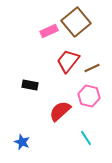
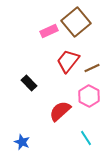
black rectangle: moved 1 px left, 2 px up; rotated 35 degrees clockwise
pink hexagon: rotated 15 degrees clockwise
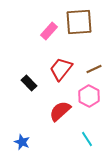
brown square: moved 3 px right; rotated 36 degrees clockwise
pink rectangle: rotated 24 degrees counterclockwise
red trapezoid: moved 7 px left, 8 px down
brown line: moved 2 px right, 1 px down
cyan line: moved 1 px right, 1 px down
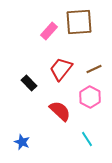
pink hexagon: moved 1 px right, 1 px down
red semicircle: rotated 85 degrees clockwise
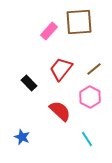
brown line: rotated 14 degrees counterclockwise
blue star: moved 5 px up
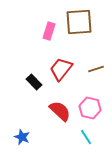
pink rectangle: rotated 24 degrees counterclockwise
brown line: moved 2 px right; rotated 21 degrees clockwise
black rectangle: moved 5 px right, 1 px up
pink hexagon: moved 11 px down; rotated 15 degrees counterclockwise
cyan line: moved 1 px left, 2 px up
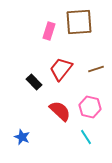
pink hexagon: moved 1 px up
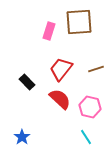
black rectangle: moved 7 px left
red semicircle: moved 12 px up
blue star: rotated 14 degrees clockwise
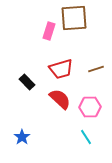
brown square: moved 5 px left, 4 px up
red trapezoid: rotated 145 degrees counterclockwise
pink hexagon: rotated 15 degrees counterclockwise
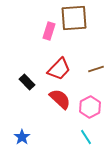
red trapezoid: moved 2 px left; rotated 30 degrees counterclockwise
pink hexagon: rotated 25 degrees counterclockwise
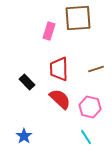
brown square: moved 4 px right
red trapezoid: rotated 135 degrees clockwise
pink hexagon: rotated 20 degrees counterclockwise
blue star: moved 2 px right, 1 px up
